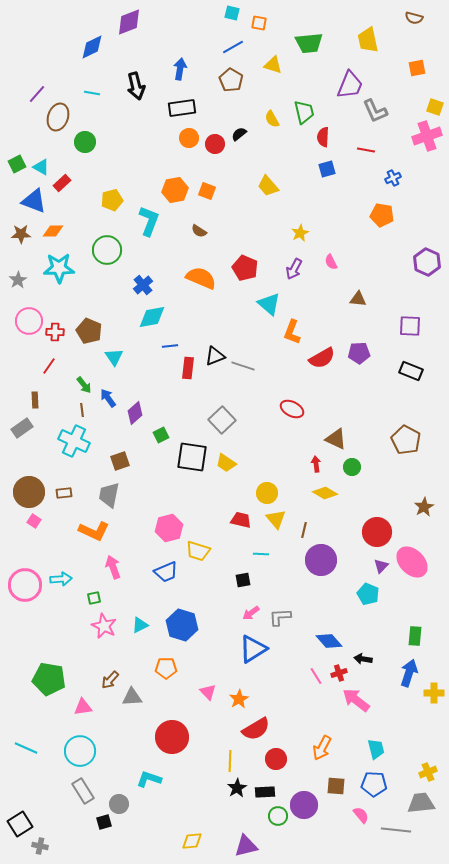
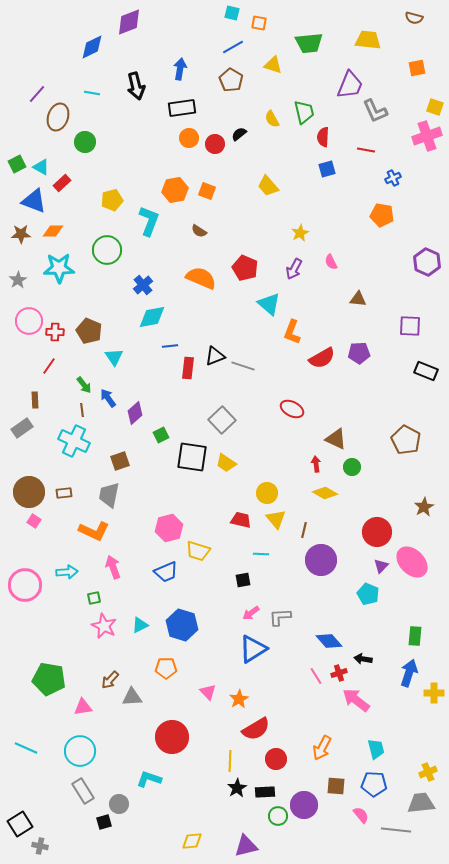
yellow trapezoid at (368, 40): rotated 108 degrees clockwise
black rectangle at (411, 371): moved 15 px right
cyan arrow at (61, 579): moved 6 px right, 7 px up
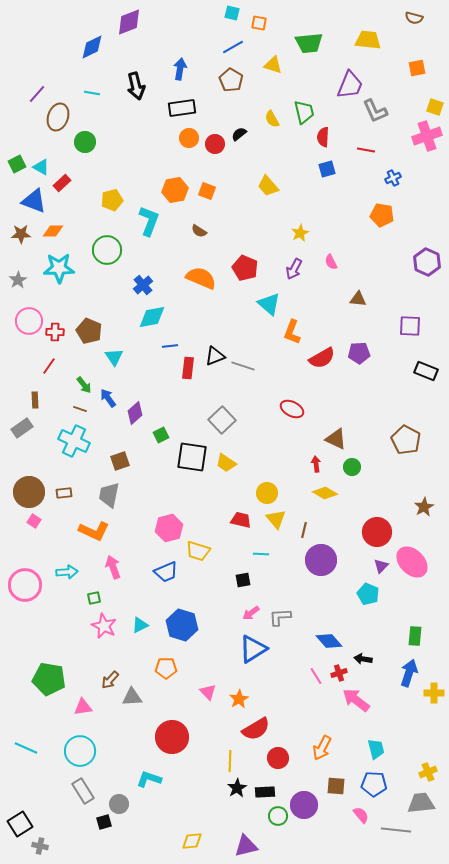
brown line at (82, 410): moved 2 px left, 1 px up; rotated 64 degrees counterclockwise
red circle at (276, 759): moved 2 px right, 1 px up
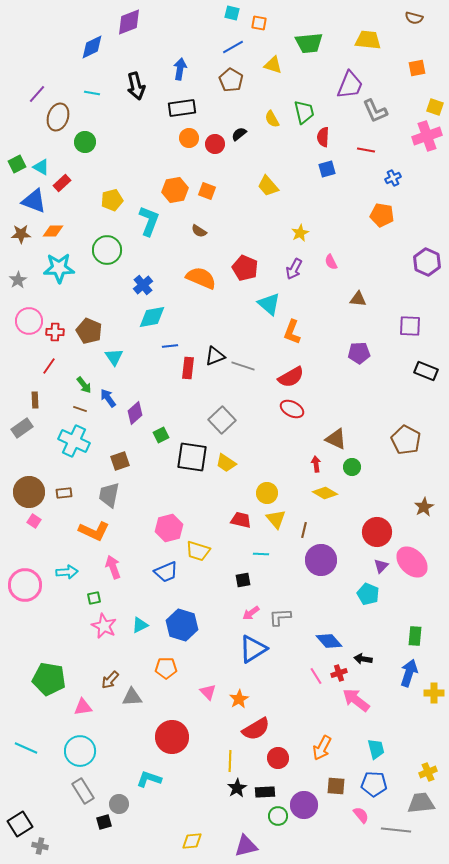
red semicircle at (322, 358): moved 31 px left, 19 px down
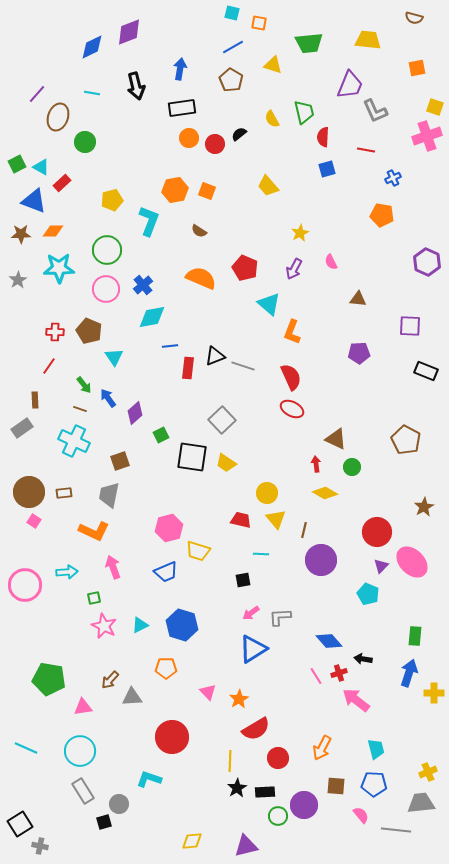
purple diamond at (129, 22): moved 10 px down
pink circle at (29, 321): moved 77 px right, 32 px up
red semicircle at (291, 377): rotated 84 degrees counterclockwise
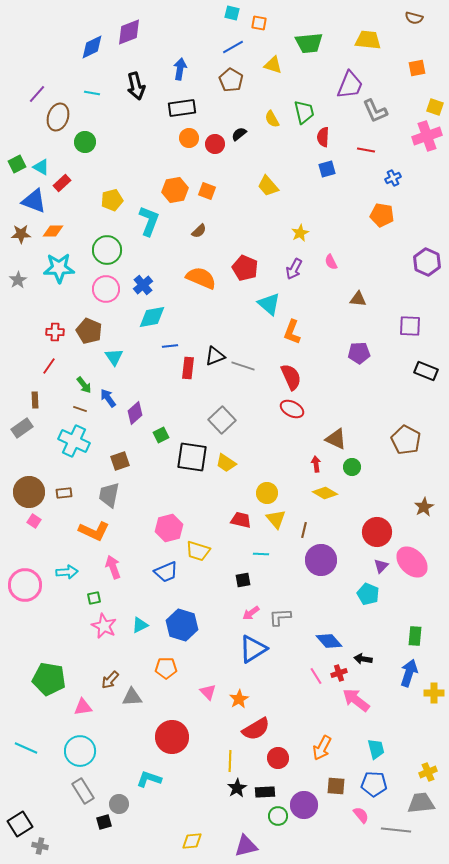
brown semicircle at (199, 231): rotated 77 degrees counterclockwise
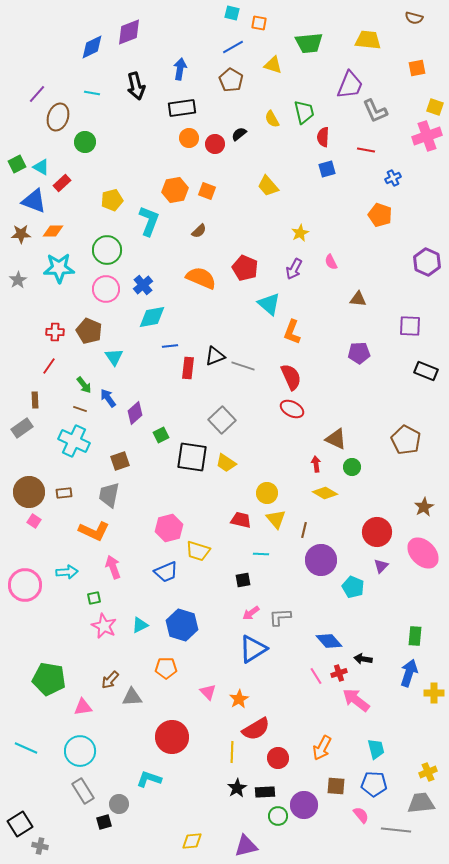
orange pentagon at (382, 215): moved 2 px left; rotated 10 degrees clockwise
pink ellipse at (412, 562): moved 11 px right, 9 px up
cyan pentagon at (368, 594): moved 15 px left, 7 px up
yellow line at (230, 761): moved 2 px right, 9 px up
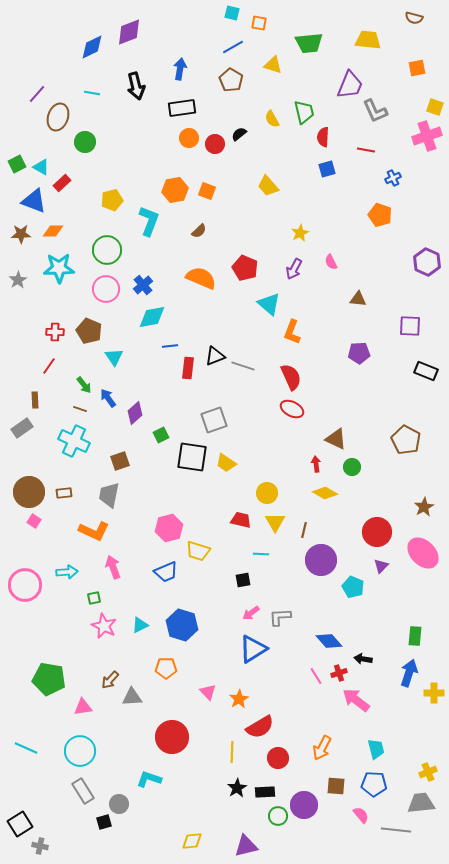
gray square at (222, 420): moved 8 px left; rotated 24 degrees clockwise
yellow triangle at (276, 519): moved 1 px left, 3 px down; rotated 10 degrees clockwise
red semicircle at (256, 729): moved 4 px right, 2 px up
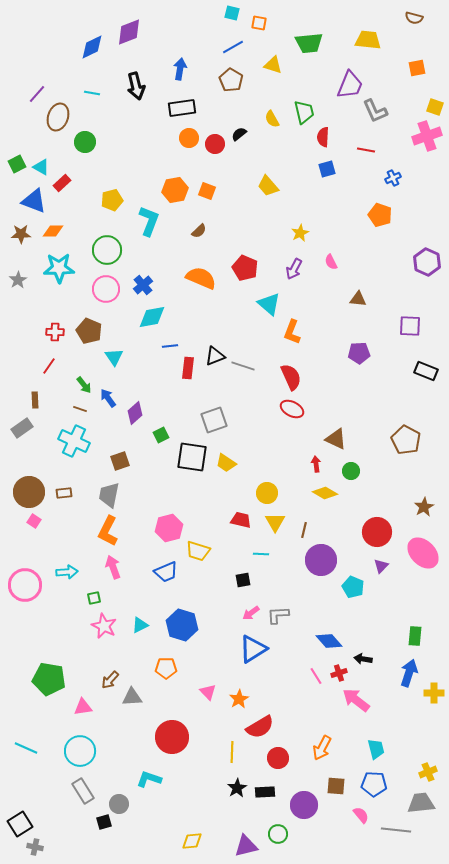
green circle at (352, 467): moved 1 px left, 4 px down
orange L-shape at (94, 531): moved 14 px right; rotated 92 degrees clockwise
gray L-shape at (280, 617): moved 2 px left, 2 px up
green circle at (278, 816): moved 18 px down
gray cross at (40, 846): moved 5 px left, 1 px down
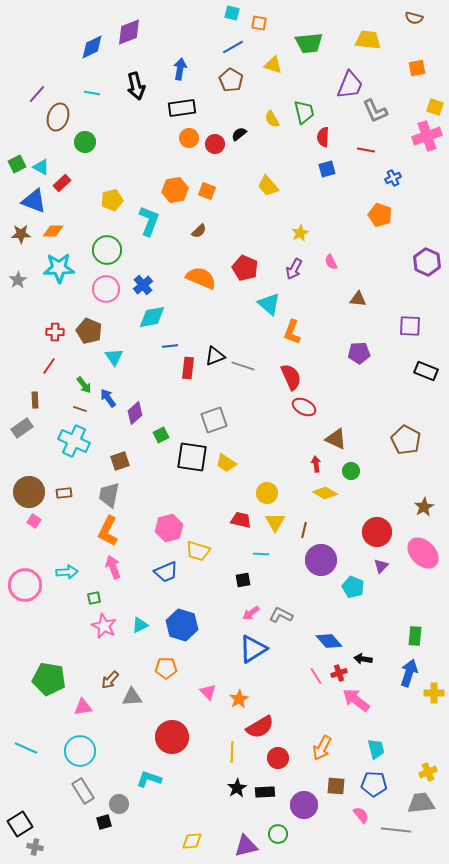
red ellipse at (292, 409): moved 12 px right, 2 px up
gray L-shape at (278, 615): moved 3 px right; rotated 30 degrees clockwise
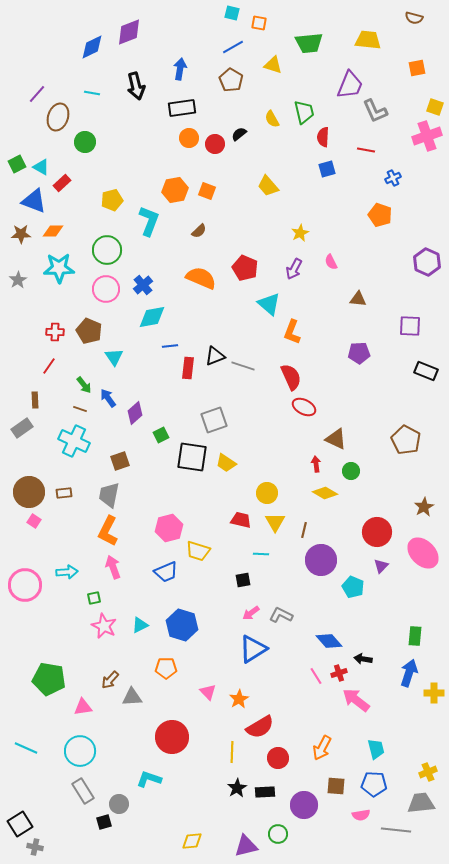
pink semicircle at (361, 815): rotated 120 degrees clockwise
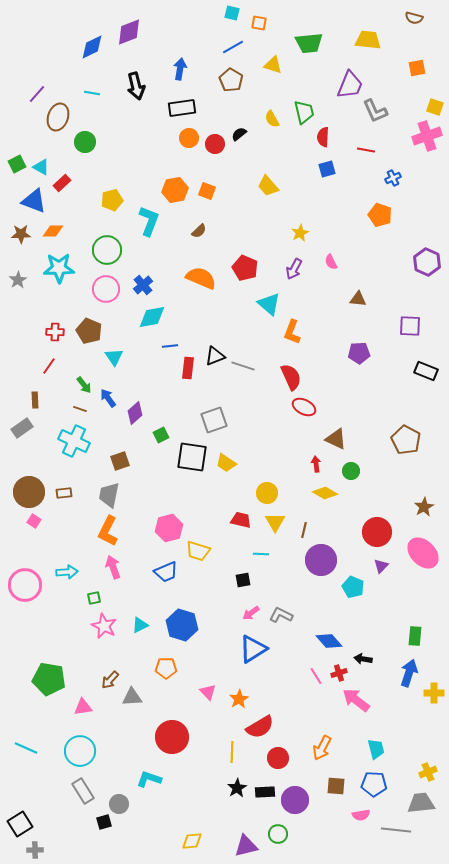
purple circle at (304, 805): moved 9 px left, 5 px up
gray cross at (35, 847): moved 3 px down; rotated 14 degrees counterclockwise
